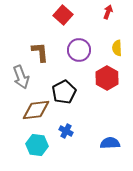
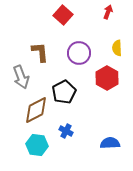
purple circle: moved 3 px down
brown diamond: rotated 20 degrees counterclockwise
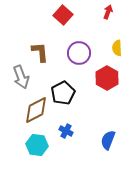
black pentagon: moved 1 px left, 1 px down
blue semicircle: moved 2 px left, 3 px up; rotated 66 degrees counterclockwise
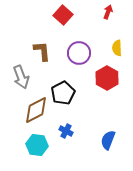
brown L-shape: moved 2 px right, 1 px up
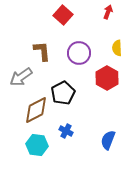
gray arrow: rotated 75 degrees clockwise
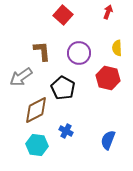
red hexagon: moved 1 px right; rotated 15 degrees counterclockwise
black pentagon: moved 5 px up; rotated 15 degrees counterclockwise
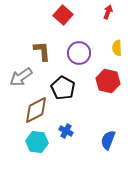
red hexagon: moved 3 px down
cyan hexagon: moved 3 px up
